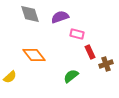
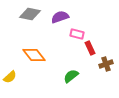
gray diamond: rotated 60 degrees counterclockwise
red rectangle: moved 4 px up
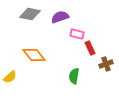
green semicircle: moved 3 px right; rotated 42 degrees counterclockwise
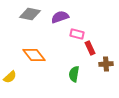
brown cross: rotated 16 degrees clockwise
green semicircle: moved 2 px up
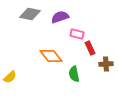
orange diamond: moved 17 px right, 1 px down
green semicircle: rotated 21 degrees counterclockwise
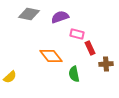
gray diamond: moved 1 px left
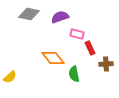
orange diamond: moved 2 px right, 2 px down
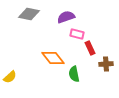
purple semicircle: moved 6 px right
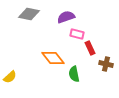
brown cross: rotated 16 degrees clockwise
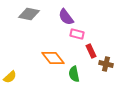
purple semicircle: rotated 108 degrees counterclockwise
red rectangle: moved 1 px right, 3 px down
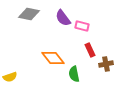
purple semicircle: moved 3 px left, 1 px down
pink rectangle: moved 5 px right, 8 px up
red rectangle: moved 1 px left, 1 px up
brown cross: rotated 24 degrees counterclockwise
yellow semicircle: rotated 24 degrees clockwise
